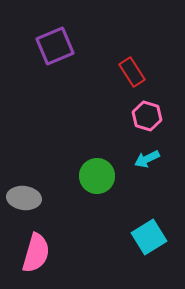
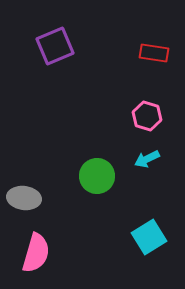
red rectangle: moved 22 px right, 19 px up; rotated 48 degrees counterclockwise
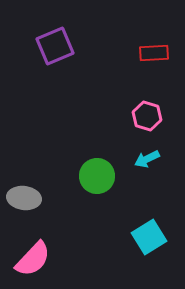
red rectangle: rotated 12 degrees counterclockwise
pink semicircle: moved 3 px left, 6 px down; rotated 27 degrees clockwise
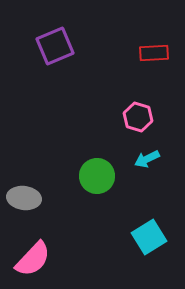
pink hexagon: moved 9 px left, 1 px down
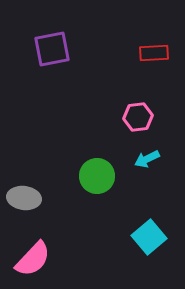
purple square: moved 3 px left, 3 px down; rotated 12 degrees clockwise
pink hexagon: rotated 24 degrees counterclockwise
cyan square: rotated 8 degrees counterclockwise
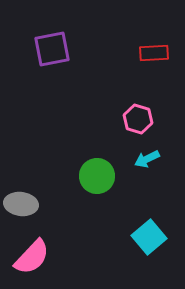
pink hexagon: moved 2 px down; rotated 24 degrees clockwise
gray ellipse: moved 3 px left, 6 px down
pink semicircle: moved 1 px left, 2 px up
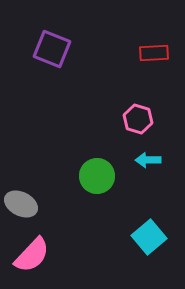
purple square: rotated 33 degrees clockwise
cyan arrow: moved 1 px right, 1 px down; rotated 25 degrees clockwise
gray ellipse: rotated 20 degrees clockwise
pink semicircle: moved 2 px up
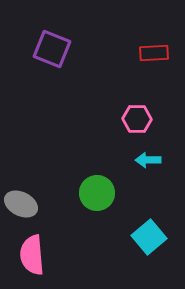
pink hexagon: moved 1 px left; rotated 16 degrees counterclockwise
green circle: moved 17 px down
pink semicircle: rotated 132 degrees clockwise
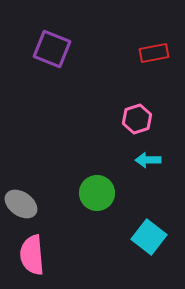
red rectangle: rotated 8 degrees counterclockwise
pink hexagon: rotated 20 degrees counterclockwise
gray ellipse: rotated 8 degrees clockwise
cyan square: rotated 12 degrees counterclockwise
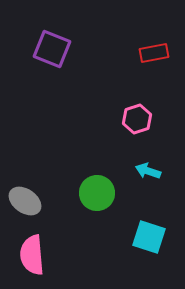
cyan arrow: moved 11 px down; rotated 20 degrees clockwise
gray ellipse: moved 4 px right, 3 px up
cyan square: rotated 20 degrees counterclockwise
